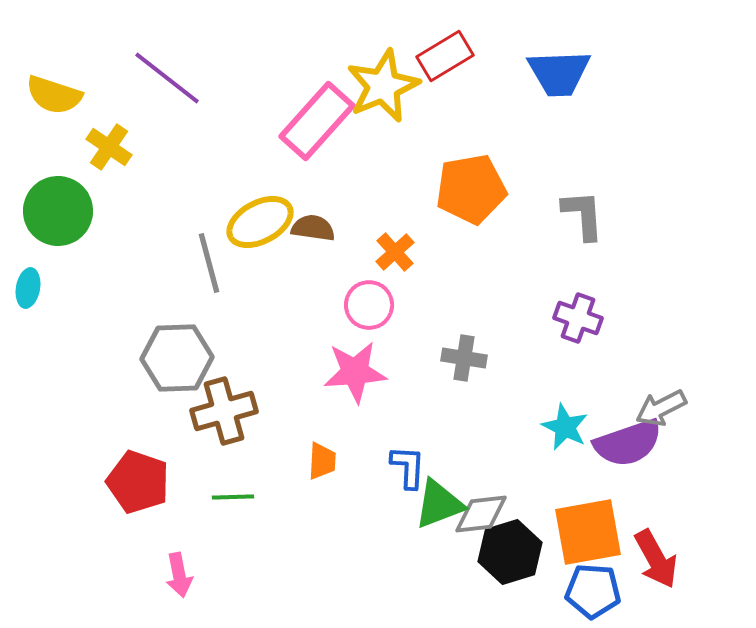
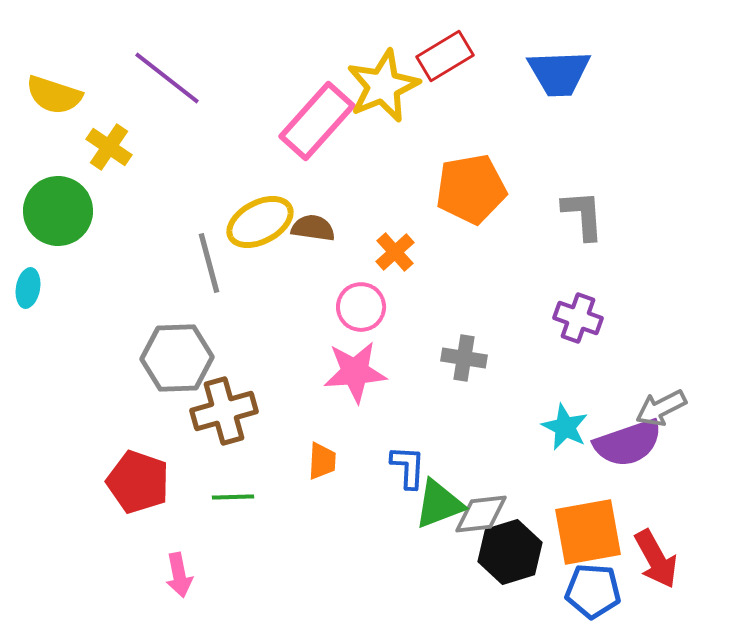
pink circle: moved 8 px left, 2 px down
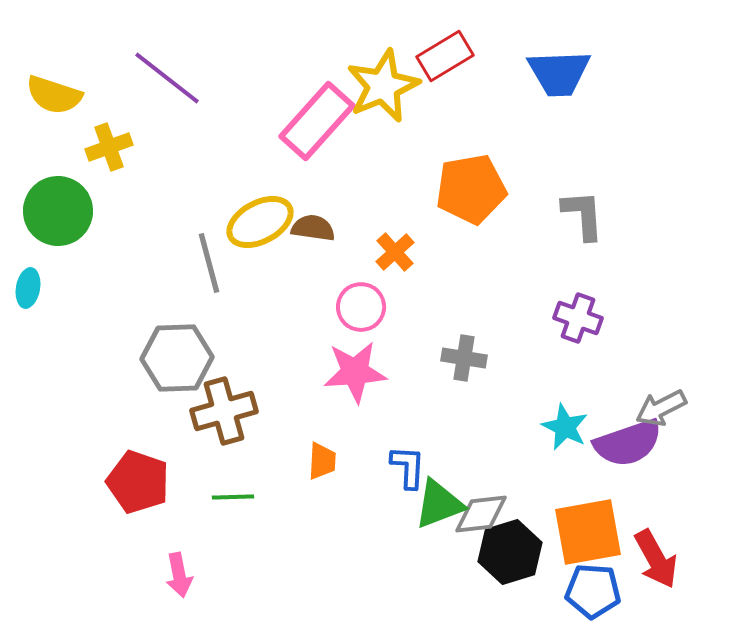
yellow cross: rotated 36 degrees clockwise
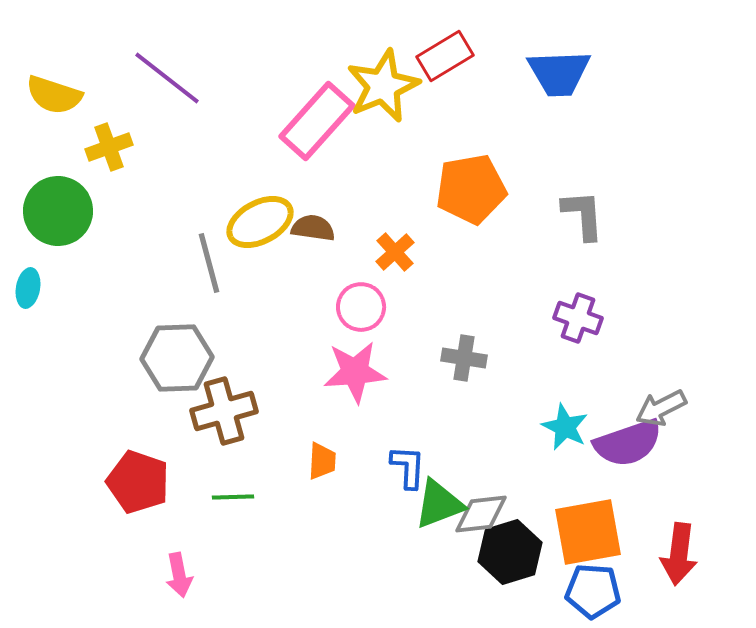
red arrow: moved 23 px right, 5 px up; rotated 36 degrees clockwise
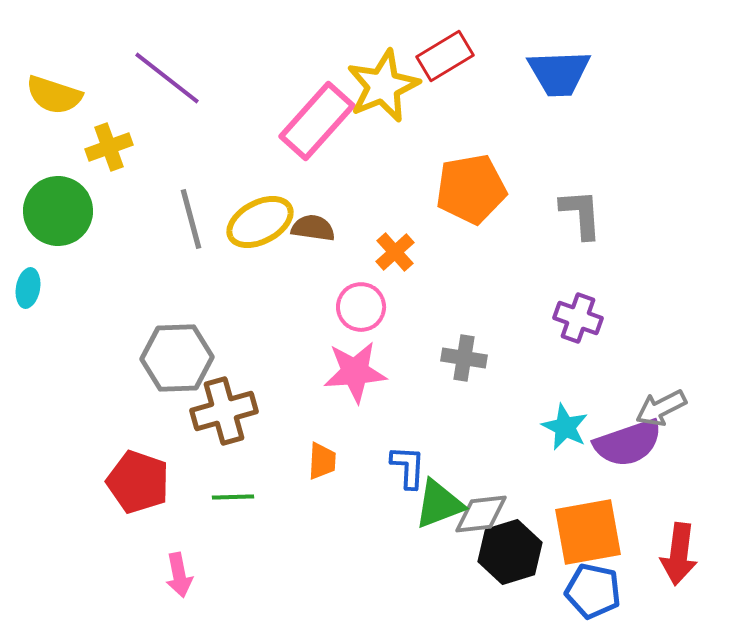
gray L-shape: moved 2 px left, 1 px up
gray line: moved 18 px left, 44 px up
blue pentagon: rotated 8 degrees clockwise
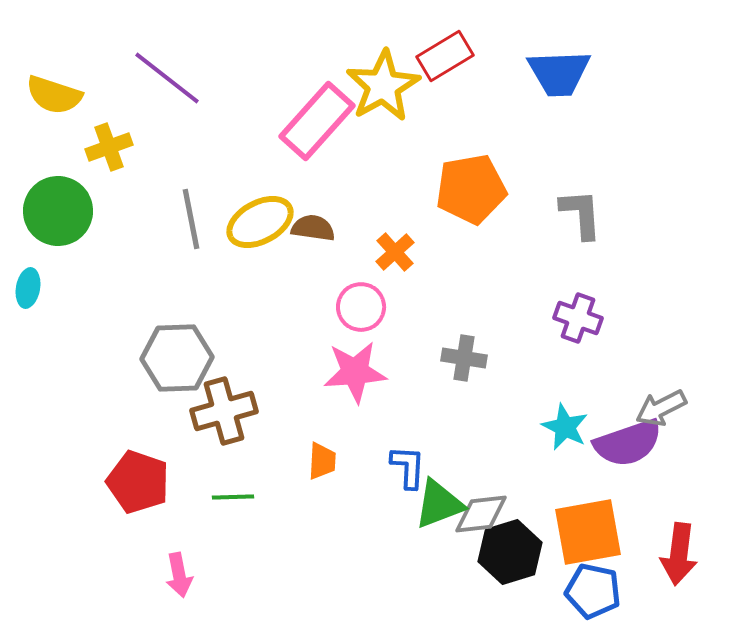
yellow star: rotated 6 degrees counterclockwise
gray line: rotated 4 degrees clockwise
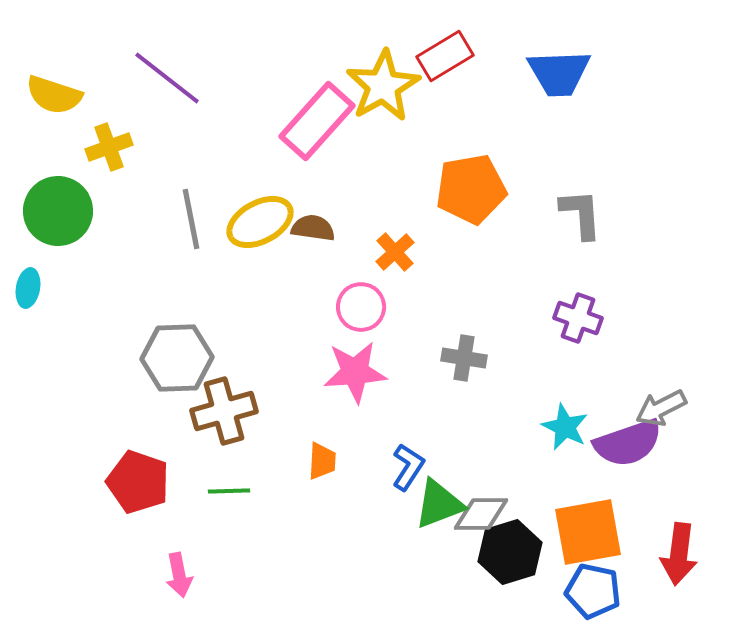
blue L-shape: rotated 30 degrees clockwise
green line: moved 4 px left, 6 px up
gray diamond: rotated 6 degrees clockwise
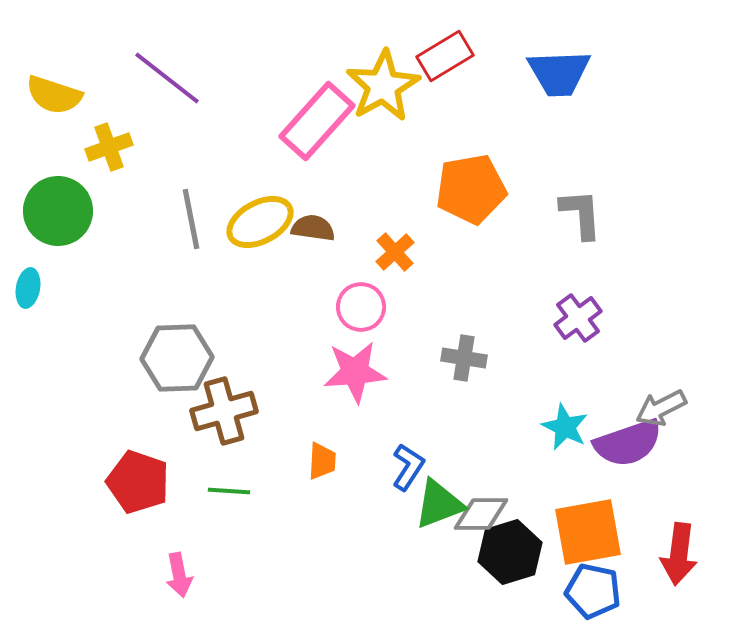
purple cross: rotated 33 degrees clockwise
green line: rotated 6 degrees clockwise
